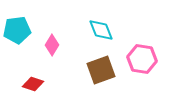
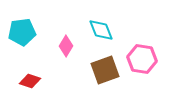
cyan pentagon: moved 5 px right, 2 px down
pink diamond: moved 14 px right, 1 px down
brown square: moved 4 px right
red diamond: moved 3 px left, 3 px up
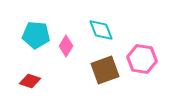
cyan pentagon: moved 14 px right, 3 px down; rotated 12 degrees clockwise
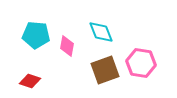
cyan diamond: moved 2 px down
pink diamond: moved 1 px right; rotated 20 degrees counterclockwise
pink hexagon: moved 1 px left, 4 px down
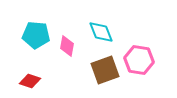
pink hexagon: moved 2 px left, 3 px up
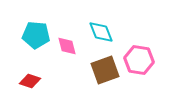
pink diamond: rotated 25 degrees counterclockwise
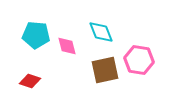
brown square: rotated 8 degrees clockwise
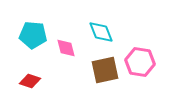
cyan pentagon: moved 3 px left
pink diamond: moved 1 px left, 2 px down
pink hexagon: moved 1 px right, 2 px down
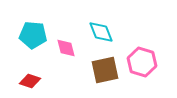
pink hexagon: moved 2 px right; rotated 8 degrees clockwise
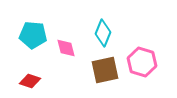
cyan diamond: moved 2 px right, 1 px down; rotated 44 degrees clockwise
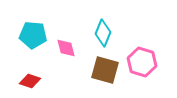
brown square: rotated 28 degrees clockwise
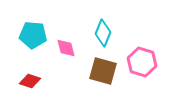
brown square: moved 2 px left, 1 px down
